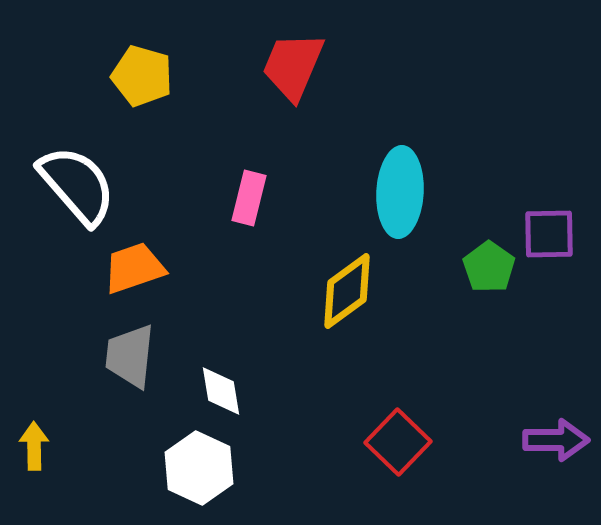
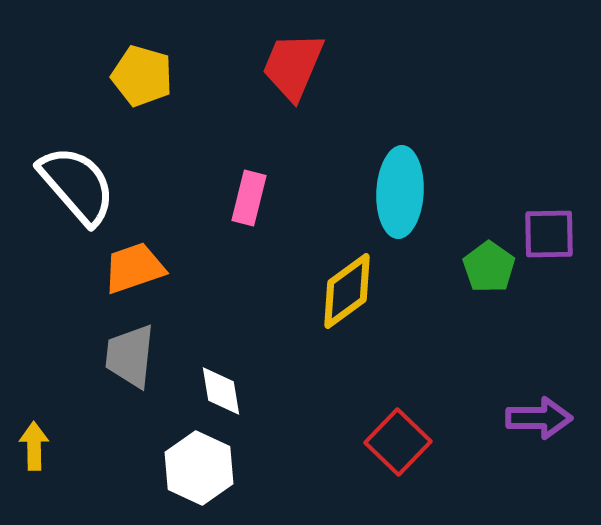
purple arrow: moved 17 px left, 22 px up
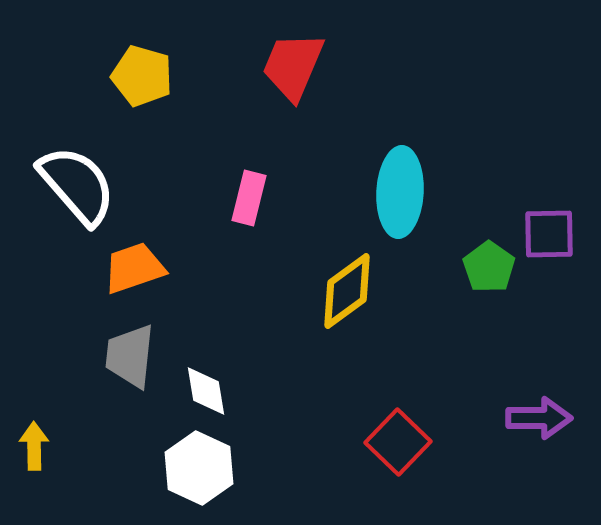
white diamond: moved 15 px left
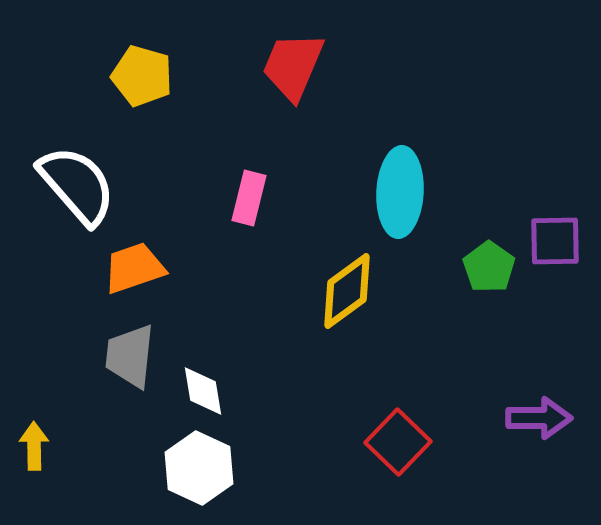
purple square: moved 6 px right, 7 px down
white diamond: moved 3 px left
